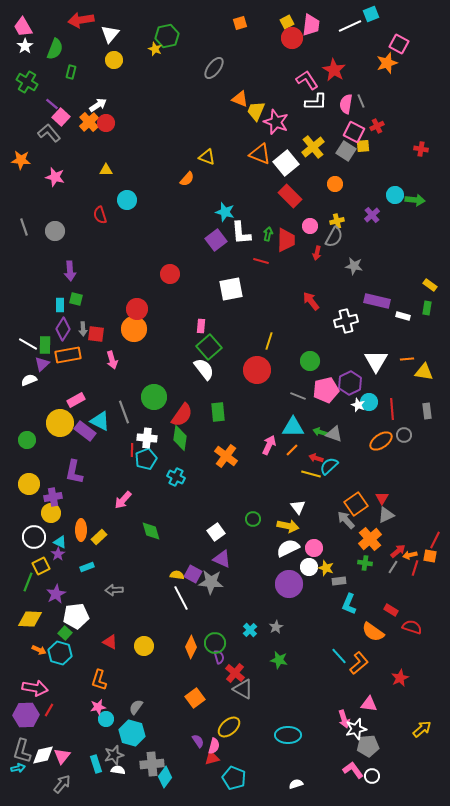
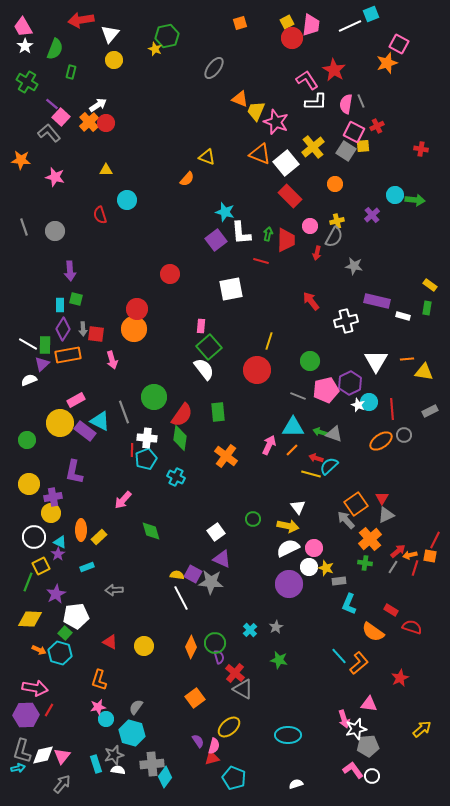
gray rectangle at (427, 411): moved 3 px right; rotated 70 degrees clockwise
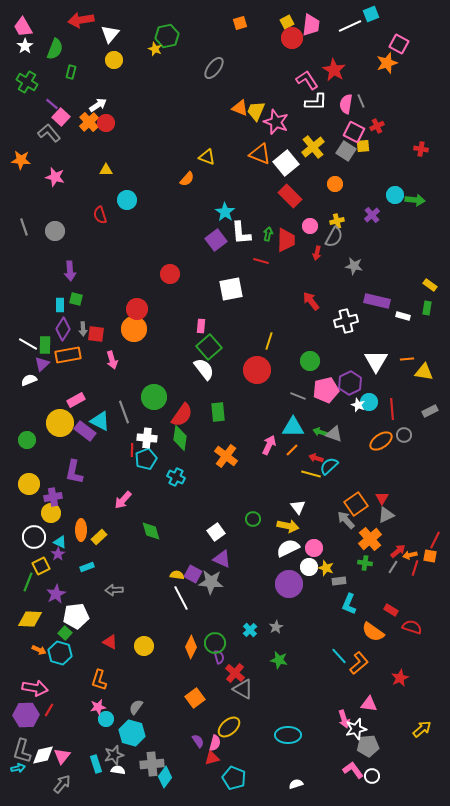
orange triangle at (240, 99): moved 9 px down
cyan star at (225, 212): rotated 18 degrees clockwise
pink semicircle at (214, 746): moved 1 px right, 3 px up
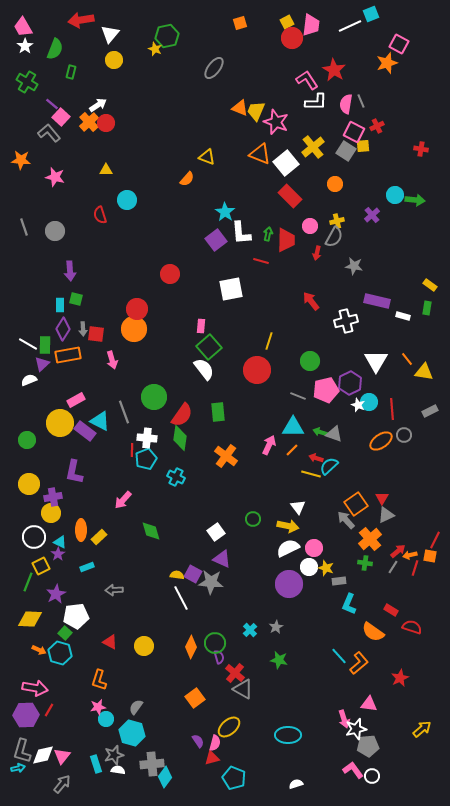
orange line at (407, 359): rotated 56 degrees clockwise
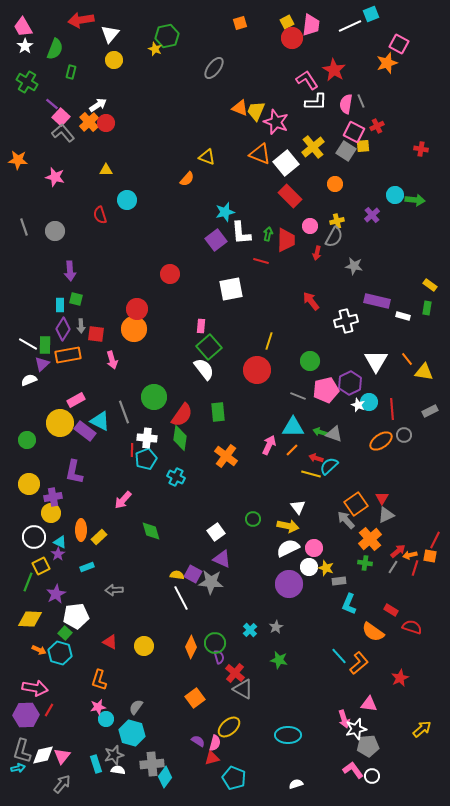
gray L-shape at (49, 133): moved 14 px right
orange star at (21, 160): moved 3 px left
cyan star at (225, 212): rotated 24 degrees clockwise
gray arrow at (83, 329): moved 2 px left, 3 px up
purple semicircle at (198, 741): rotated 24 degrees counterclockwise
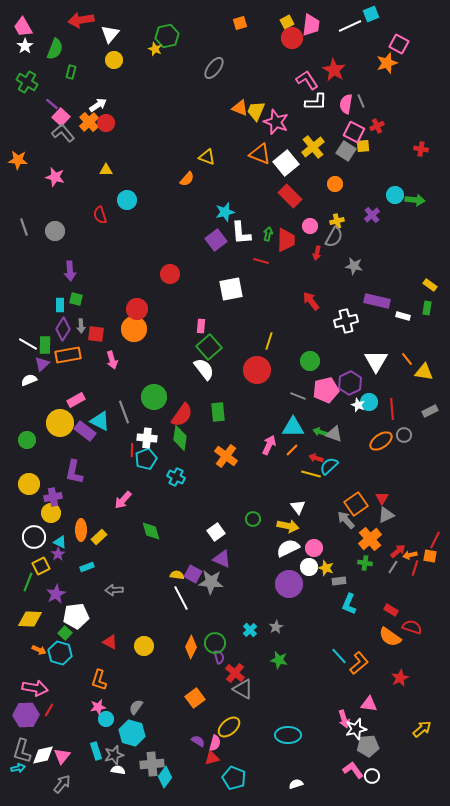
orange semicircle at (373, 632): moved 17 px right, 5 px down
cyan rectangle at (96, 764): moved 13 px up
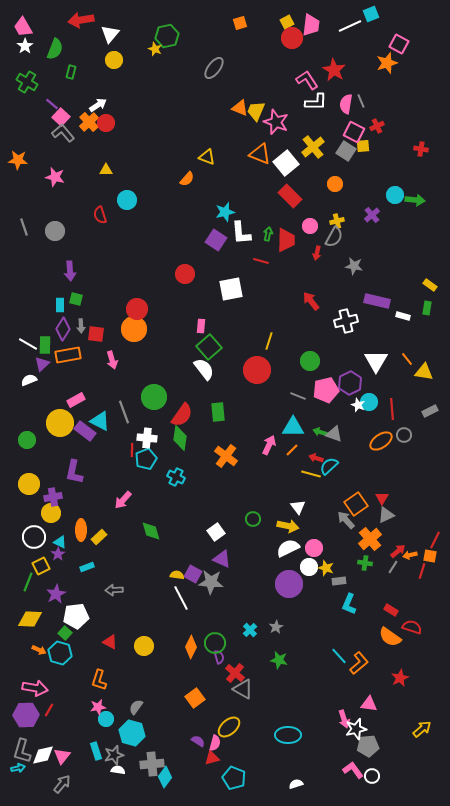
purple square at (216, 240): rotated 20 degrees counterclockwise
red circle at (170, 274): moved 15 px right
red line at (415, 568): moved 7 px right, 3 px down
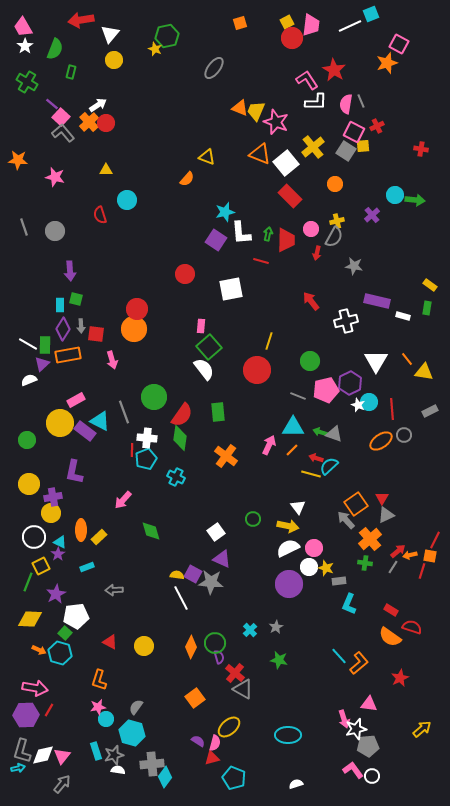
pink circle at (310, 226): moved 1 px right, 3 px down
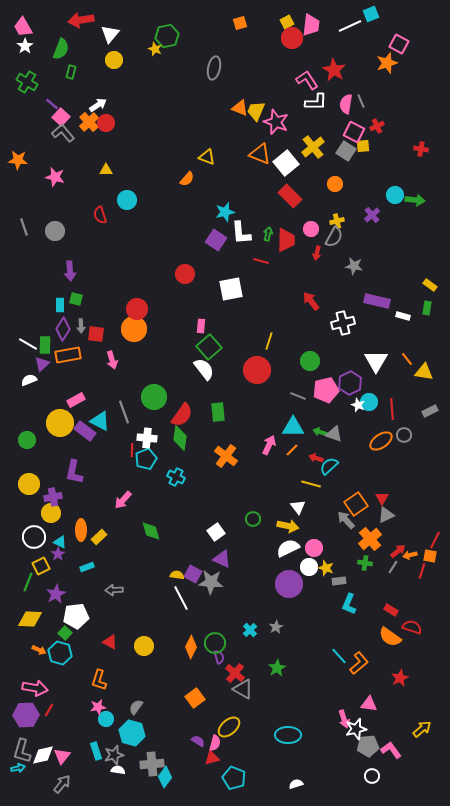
green semicircle at (55, 49): moved 6 px right
gray ellipse at (214, 68): rotated 25 degrees counterclockwise
white cross at (346, 321): moved 3 px left, 2 px down
yellow line at (311, 474): moved 10 px down
green star at (279, 660): moved 2 px left, 8 px down; rotated 30 degrees clockwise
pink L-shape at (353, 770): moved 38 px right, 20 px up
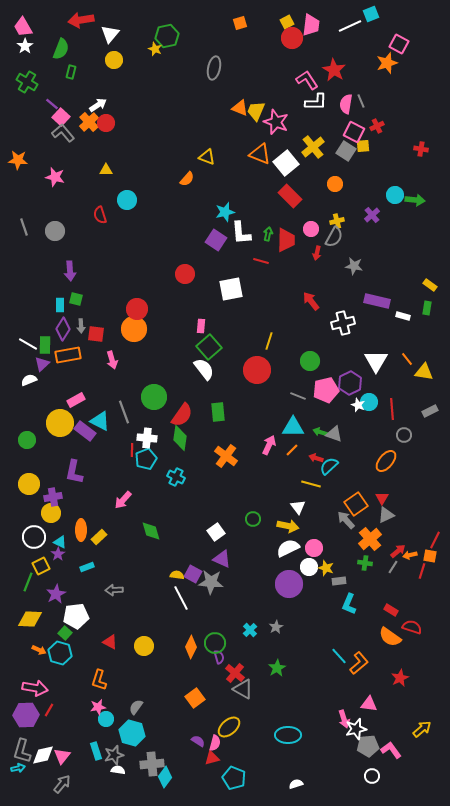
orange ellipse at (381, 441): moved 5 px right, 20 px down; rotated 15 degrees counterclockwise
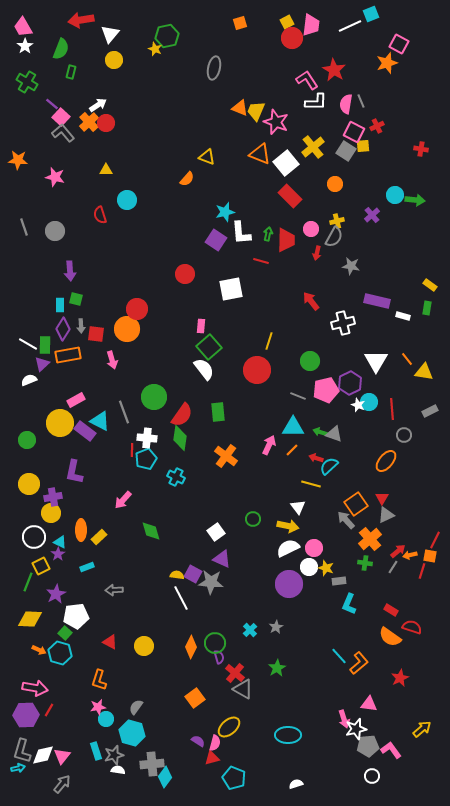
gray star at (354, 266): moved 3 px left
orange circle at (134, 329): moved 7 px left
